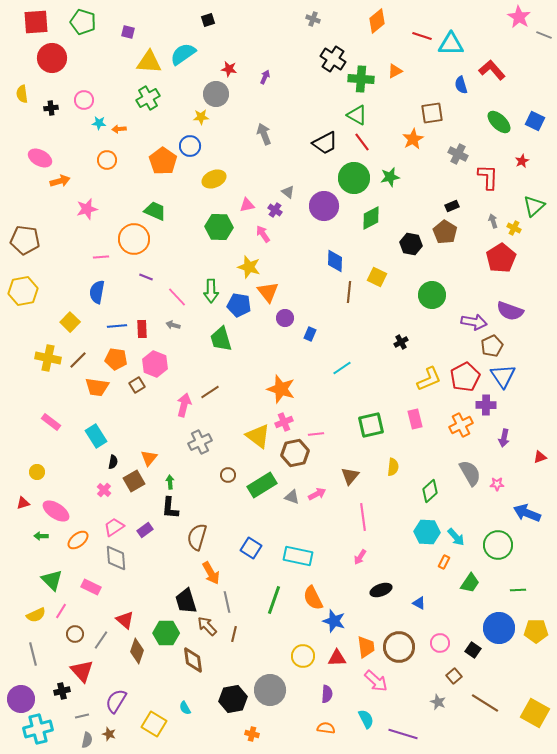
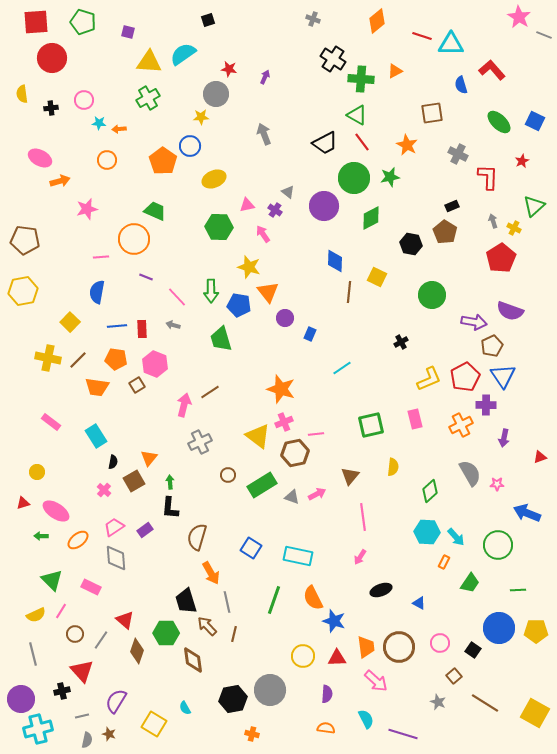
orange star at (413, 139): moved 6 px left, 6 px down; rotated 15 degrees counterclockwise
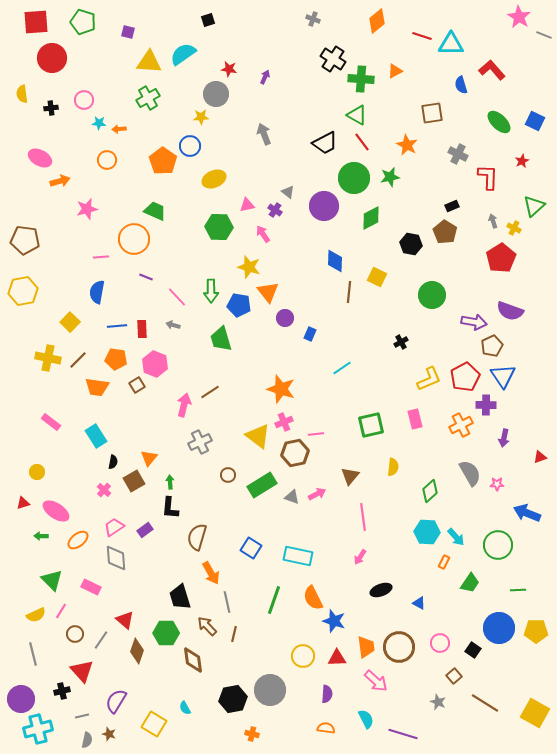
black trapezoid at (186, 601): moved 6 px left, 4 px up
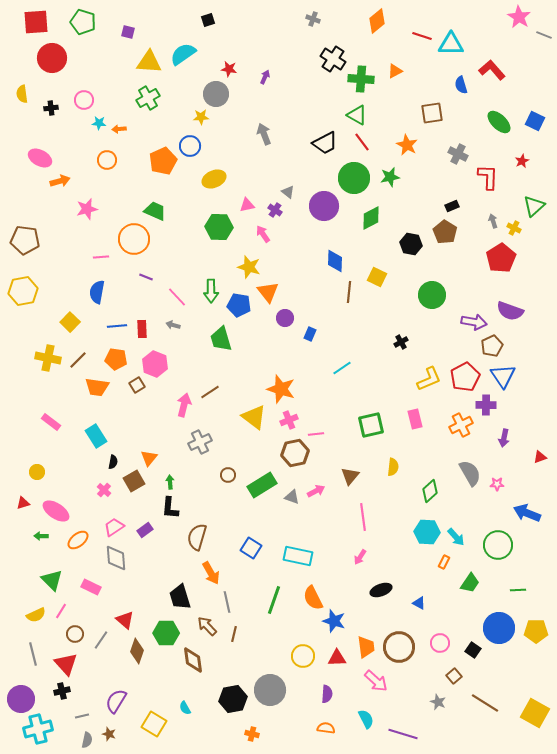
orange pentagon at (163, 161): rotated 12 degrees clockwise
pink cross at (284, 422): moved 5 px right, 2 px up
yellow triangle at (258, 436): moved 4 px left, 19 px up
pink arrow at (317, 494): moved 1 px left, 3 px up
red triangle at (82, 671): moved 16 px left, 7 px up
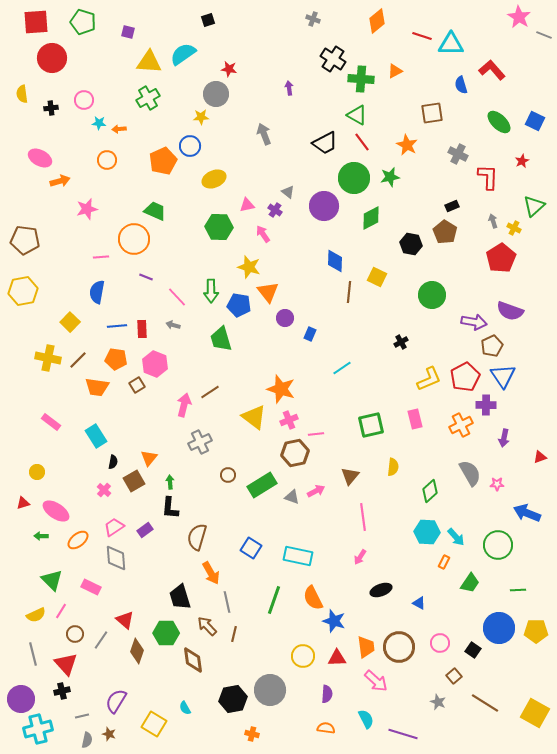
purple arrow at (265, 77): moved 24 px right, 11 px down; rotated 32 degrees counterclockwise
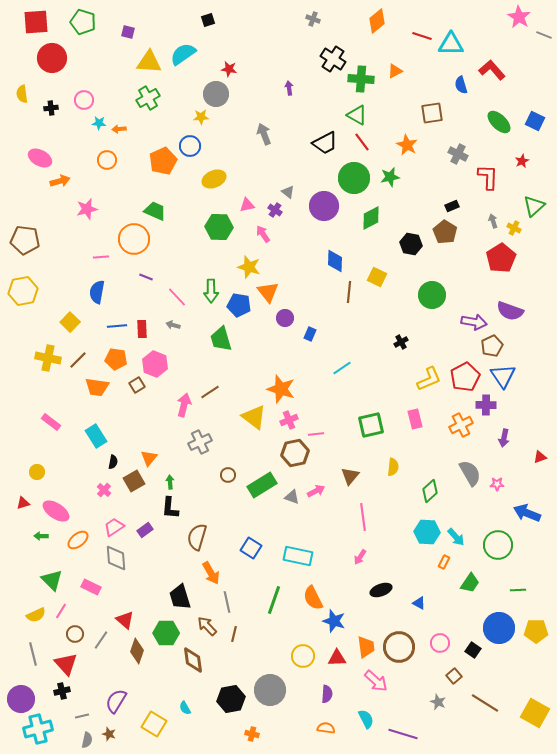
black hexagon at (233, 699): moved 2 px left
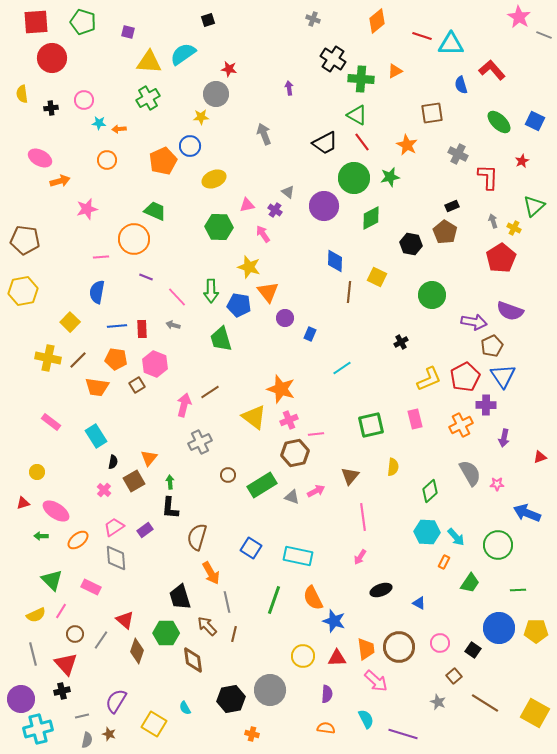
orange trapezoid at (366, 647): moved 2 px down
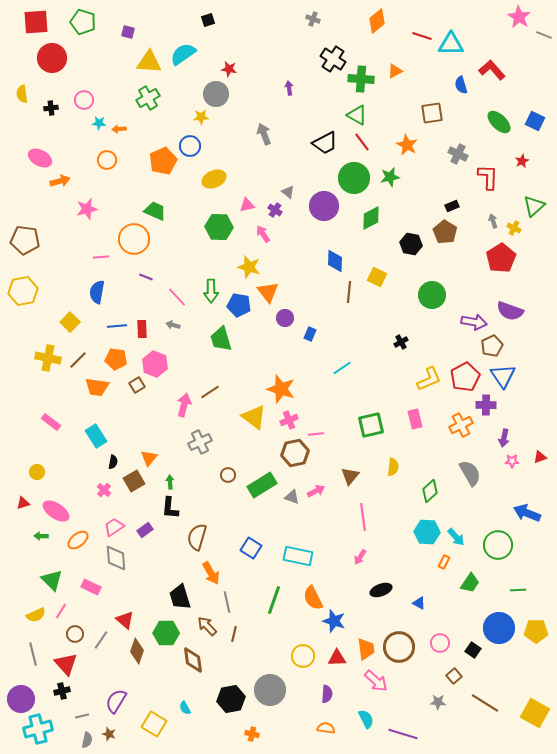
pink star at (497, 484): moved 15 px right, 23 px up
gray star at (438, 702): rotated 21 degrees counterclockwise
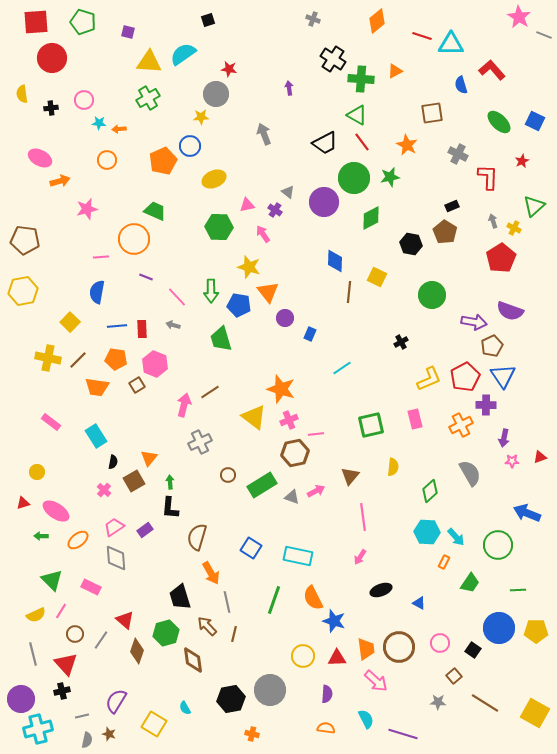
purple circle at (324, 206): moved 4 px up
green hexagon at (166, 633): rotated 15 degrees counterclockwise
